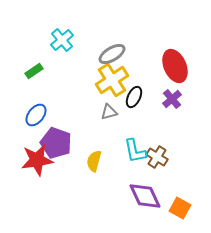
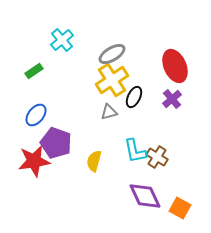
red star: moved 3 px left, 1 px down
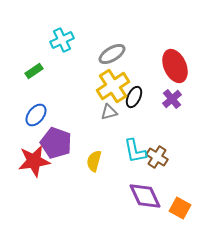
cyan cross: rotated 15 degrees clockwise
yellow cross: moved 1 px right, 6 px down
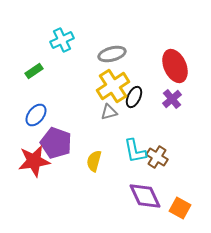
gray ellipse: rotated 16 degrees clockwise
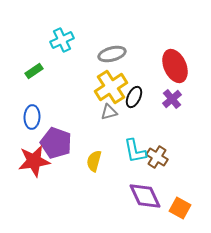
yellow cross: moved 2 px left, 1 px down
blue ellipse: moved 4 px left, 2 px down; rotated 35 degrees counterclockwise
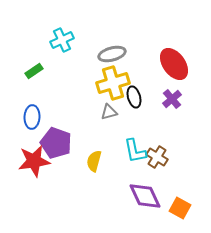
red ellipse: moved 1 px left, 2 px up; rotated 12 degrees counterclockwise
yellow cross: moved 2 px right, 4 px up; rotated 16 degrees clockwise
black ellipse: rotated 40 degrees counterclockwise
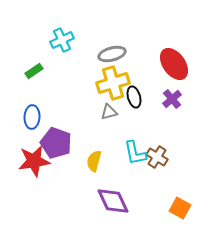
cyan L-shape: moved 2 px down
purple diamond: moved 32 px left, 5 px down
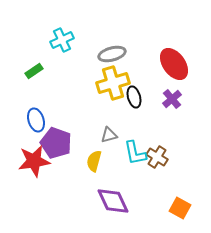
gray triangle: moved 23 px down
blue ellipse: moved 4 px right, 3 px down; rotated 20 degrees counterclockwise
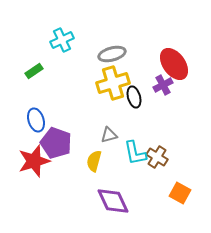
purple cross: moved 9 px left, 14 px up; rotated 12 degrees clockwise
red star: rotated 8 degrees counterclockwise
orange square: moved 15 px up
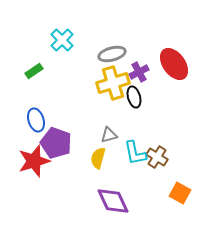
cyan cross: rotated 20 degrees counterclockwise
purple cross: moved 24 px left, 13 px up
yellow semicircle: moved 4 px right, 3 px up
